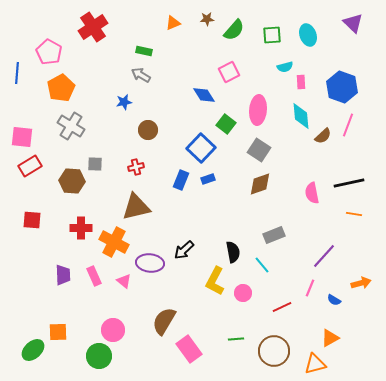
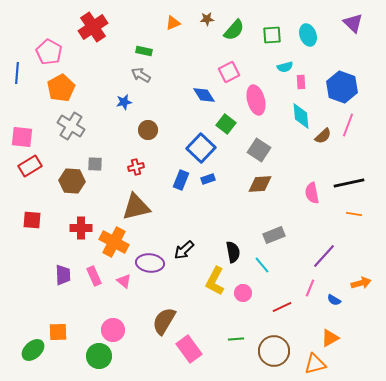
pink ellipse at (258, 110): moved 2 px left, 10 px up; rotated 20 degrees counterclockwise
brown diamond at (260, 184): rotated 15 degrees clockwise
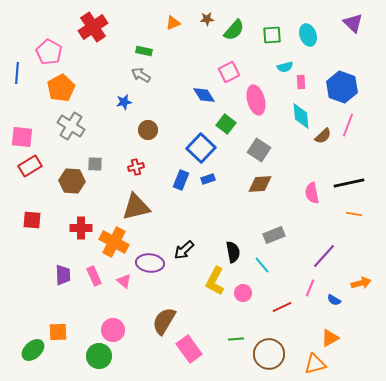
brown circle at (274, 351): moved 5 px left, 3 px down
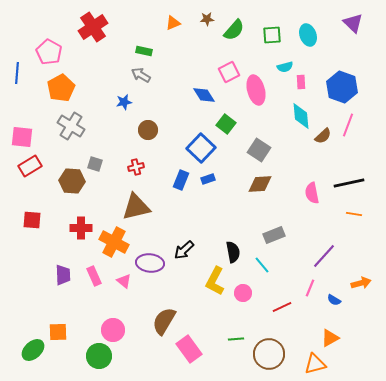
pink ellipse at (256, 100): moved 10 px up
gray square at (95, 164): rotated 14 degrees clockwise
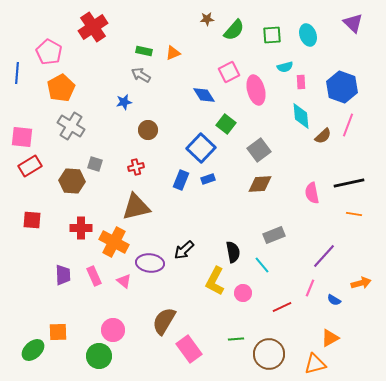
orange triangle at (173, 23): moved 30 px down
gray square at (259, 150): rotated 20 degrees clockwise
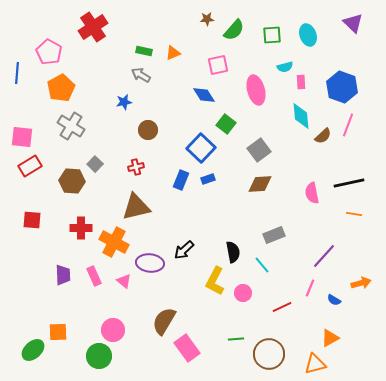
pink square at (229, 72): moved 11 px left, 7 px up; rotated 15 degrees clockwise
gray square at (95, 164): rotated 28 degrees clockwise
pink rectangle at (189, 349): moved 2 px left, 1 px up
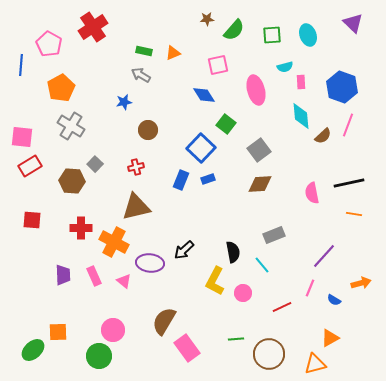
pink pentagon at (49, 52): moved 8 px up
blue line at (17, 73): moved 4 px right, 8 px up
